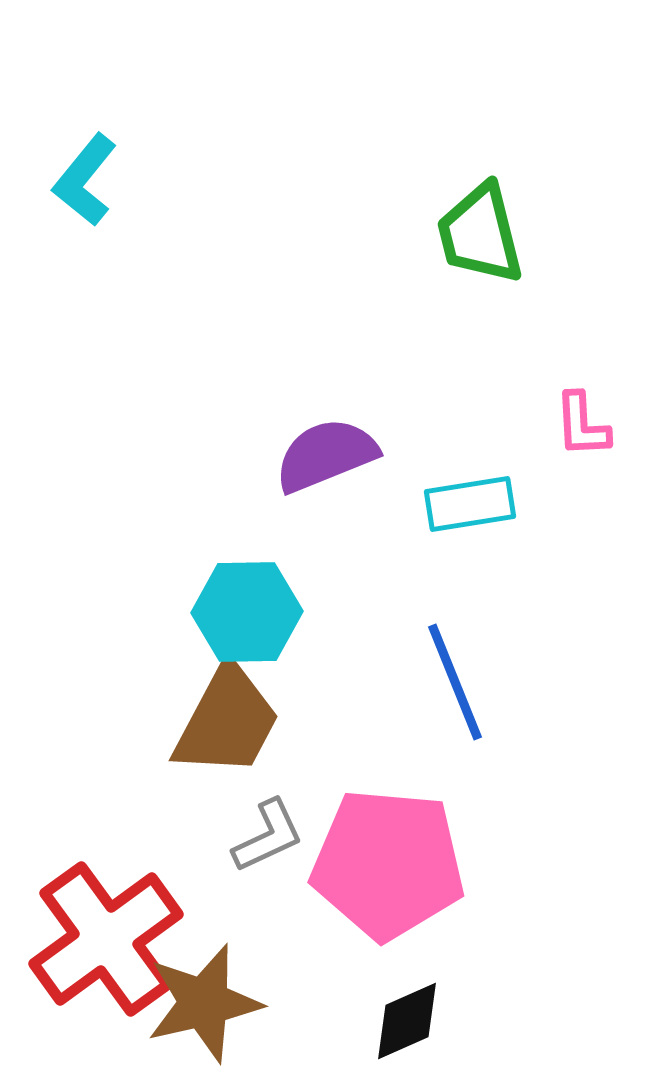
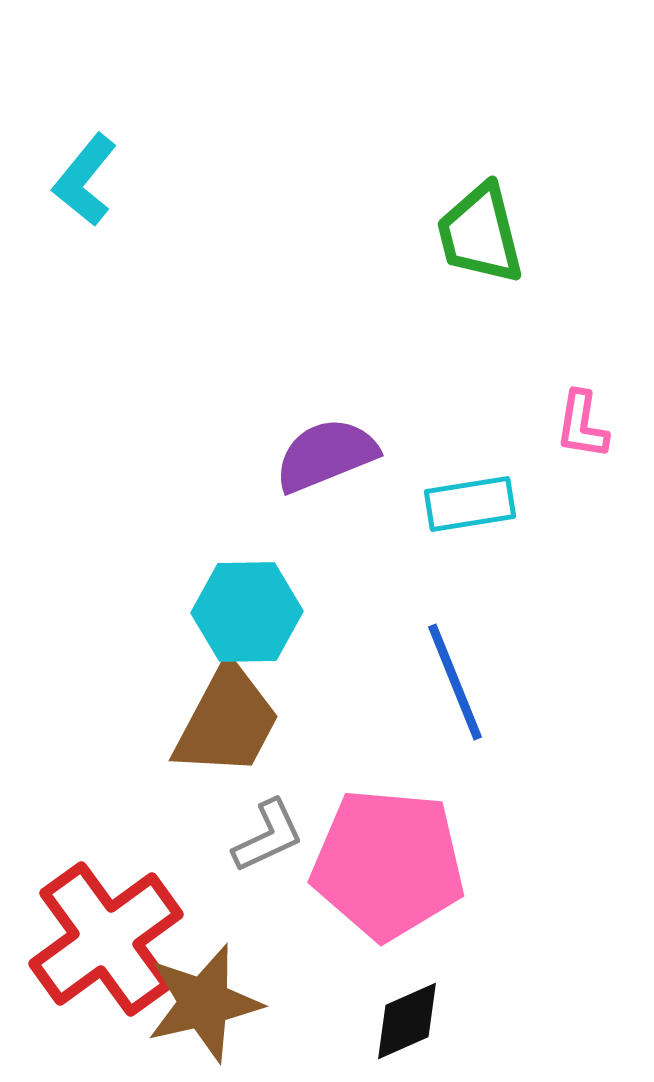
pink L-shape: rotated 12 degrees clockwise
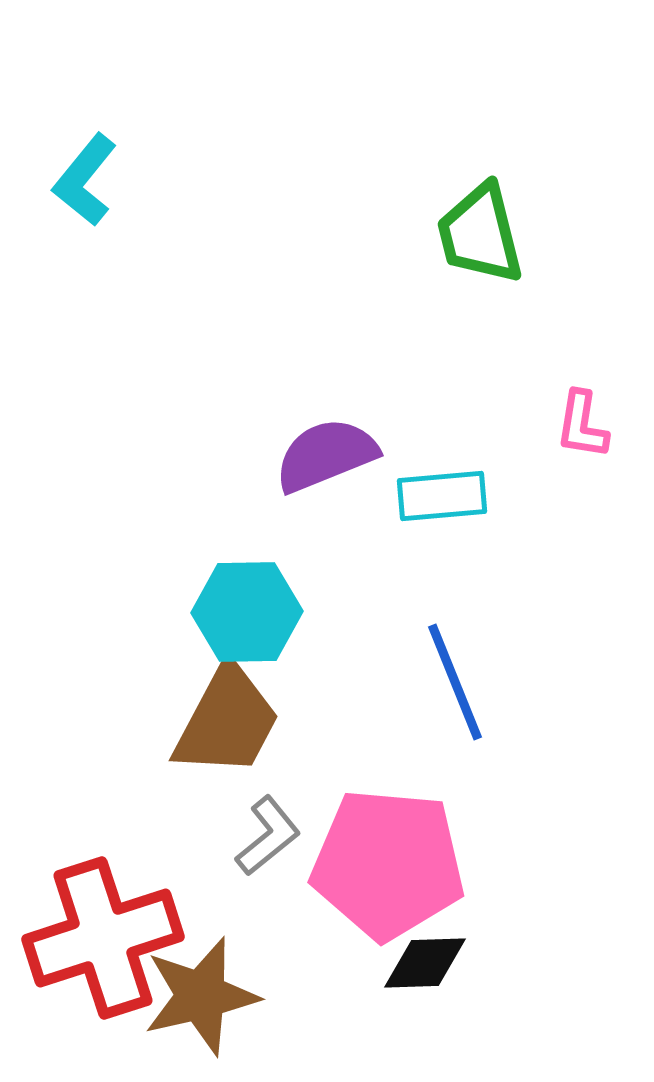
cyan rectangle: moved 28 px left, 8 px up; rotated 4 degrees clockwise
gray L-shape: rotated 14 degrees counterclockwise
red cross: moved 3 px left, 1 px up; rotated 18 degrees clockwise
brown star: moved 3 px left, 7 px up
black diamond: moved 18 px right, 58 px up; rotated 22 degrees clockwise
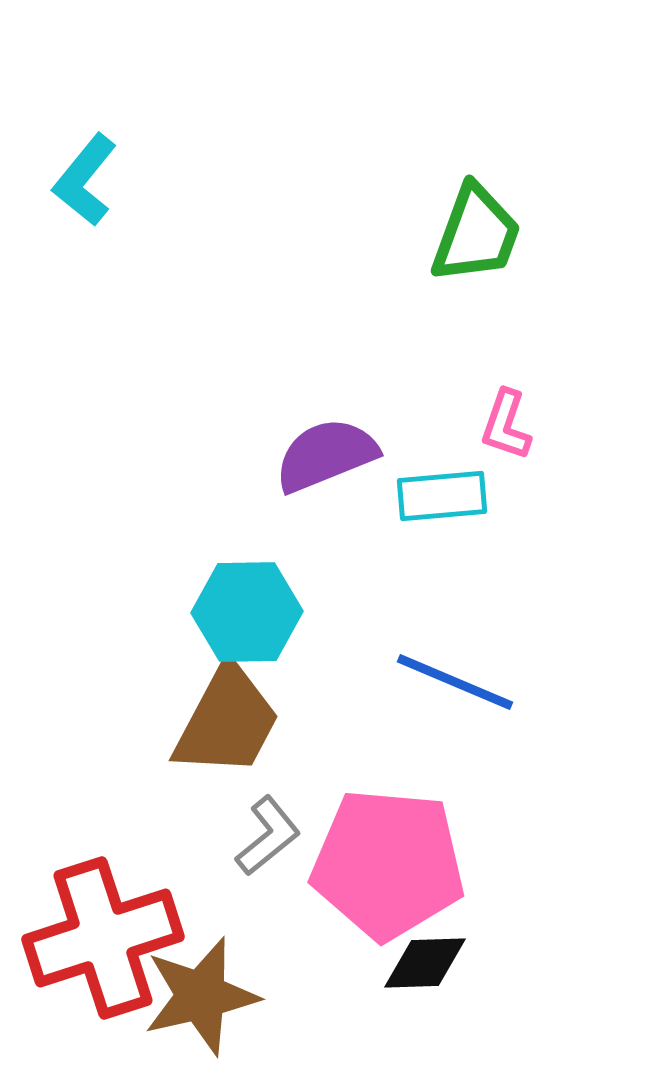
green trapezoid: moved 4 px left; rotated 146 degrees counterclockwise
pink L-shape: moved 76 px left; rotated 10 degrees clockwise
blue line: rotated 45 degrees counterclockwise
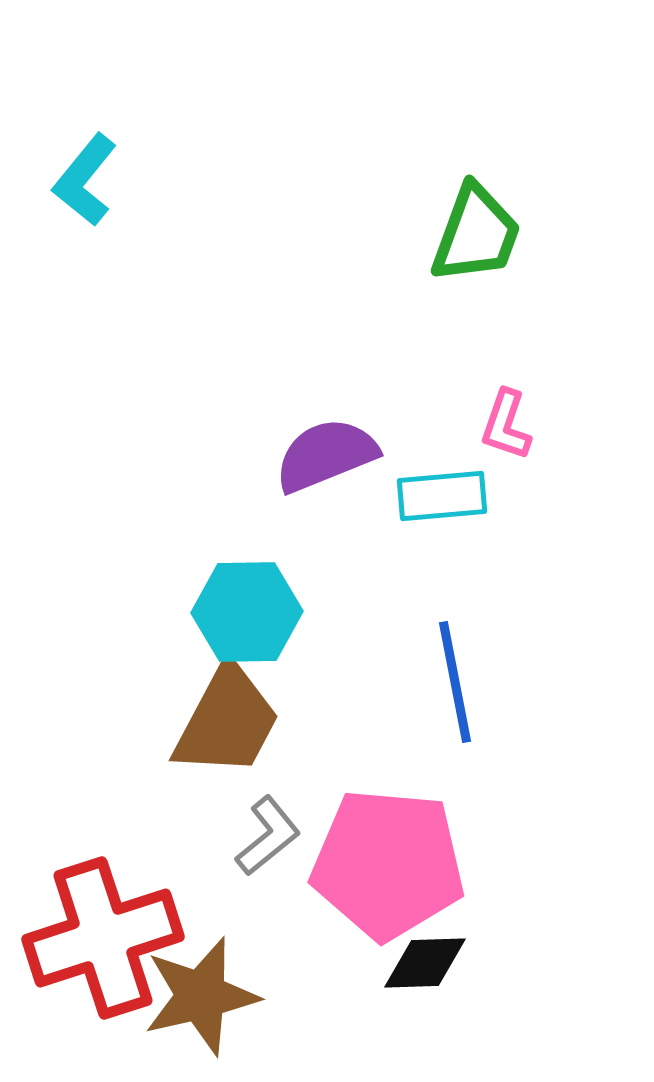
blue line: rotated 56 degrees clockwise
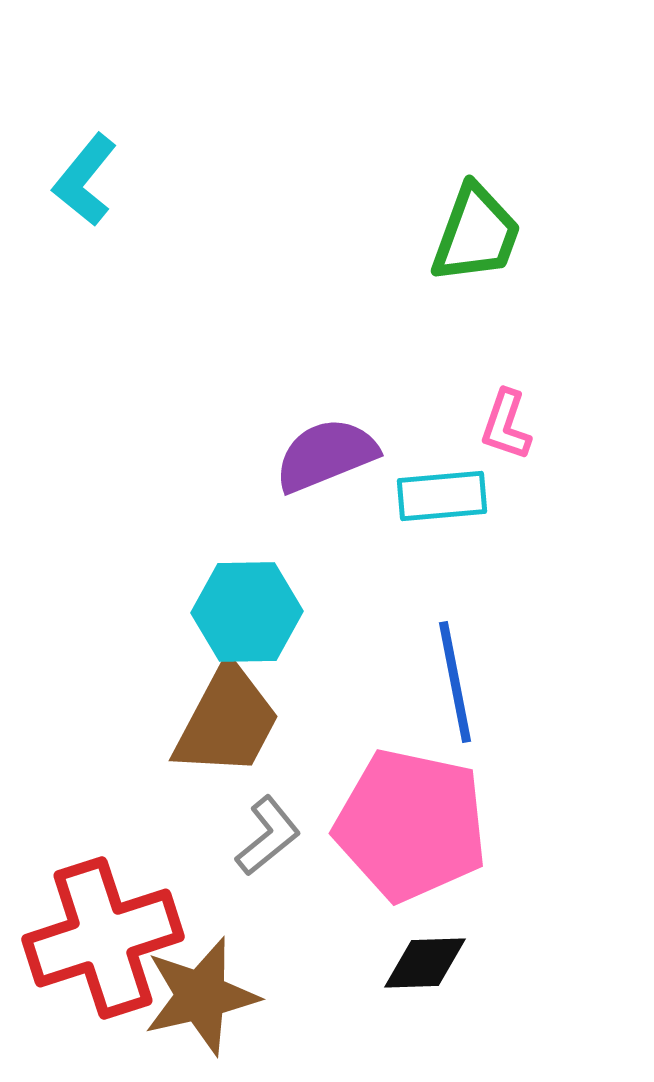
pink pentagon: moved 23 px right, 39 px up; rotated 7 degrees clockwise
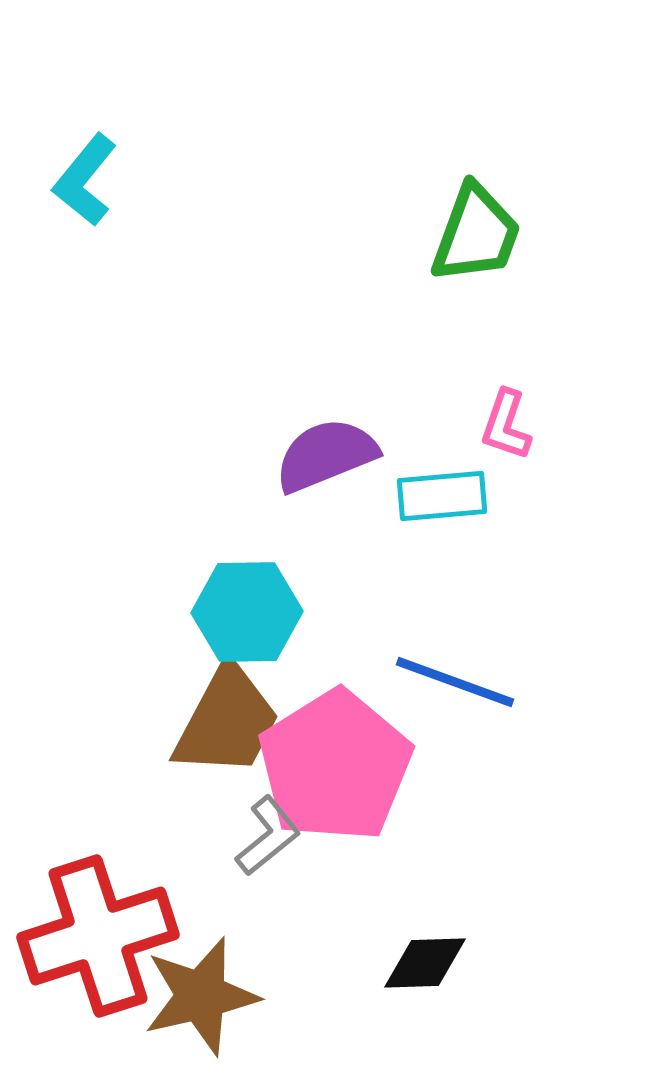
blue line: rotated 59 degrees counterclockwise
pink pentagon: moved 76 px left, 59 px up; rotated 28 degrees clockwise
red cross: moved 5 px left, 2 px up
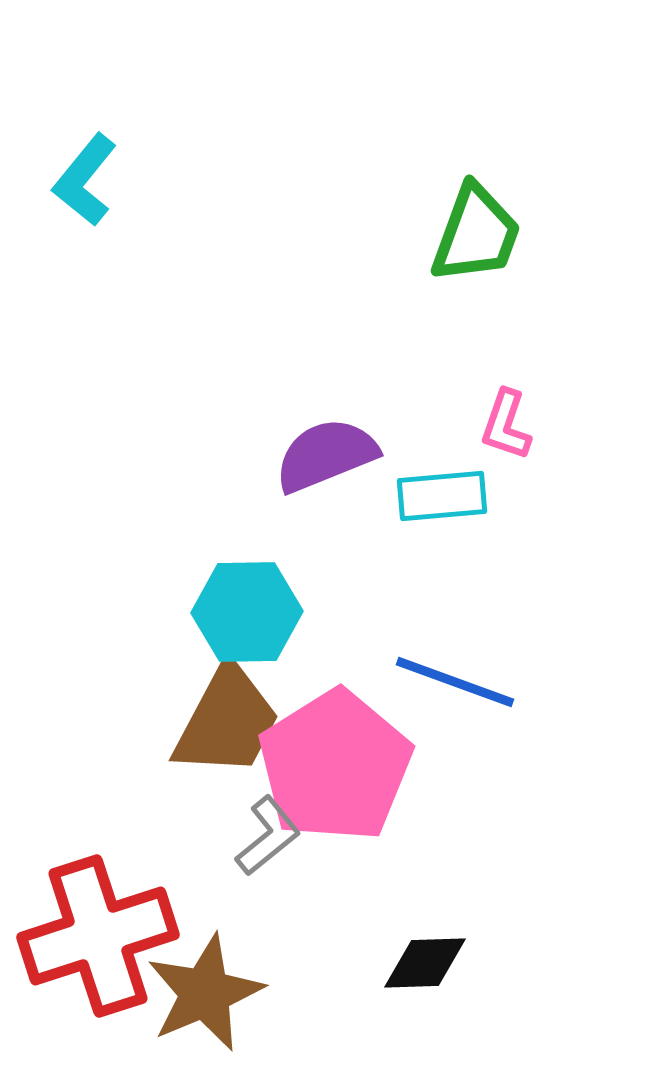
brown star: moved 4 px right, 3 px up; rotated 10 degrees counterclockwise
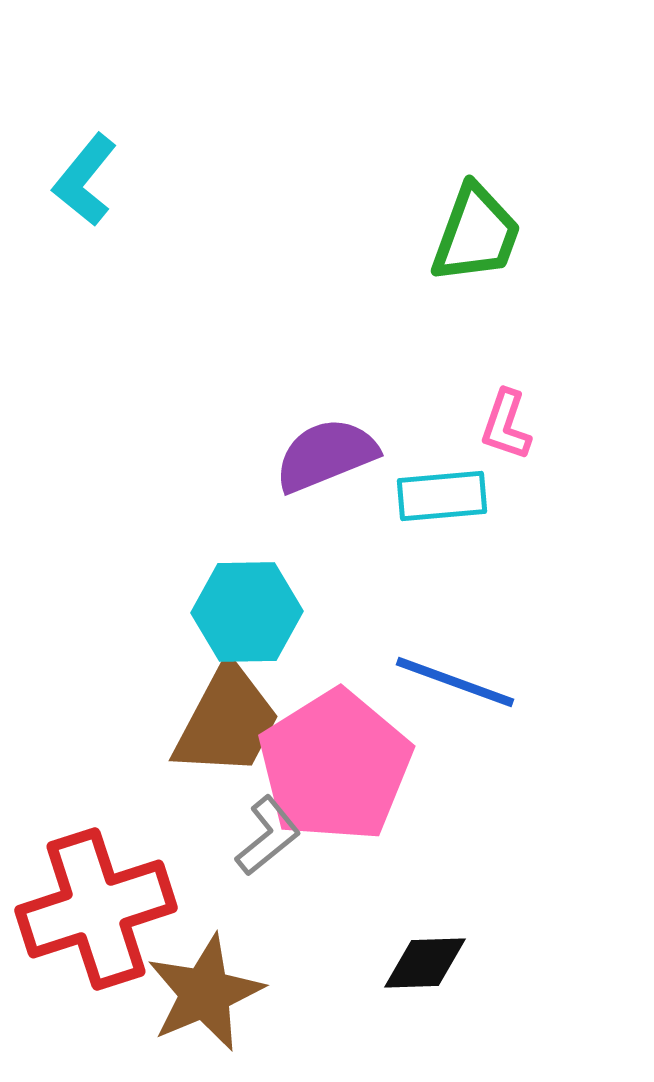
red cross: moved 2 px left, 27 px up
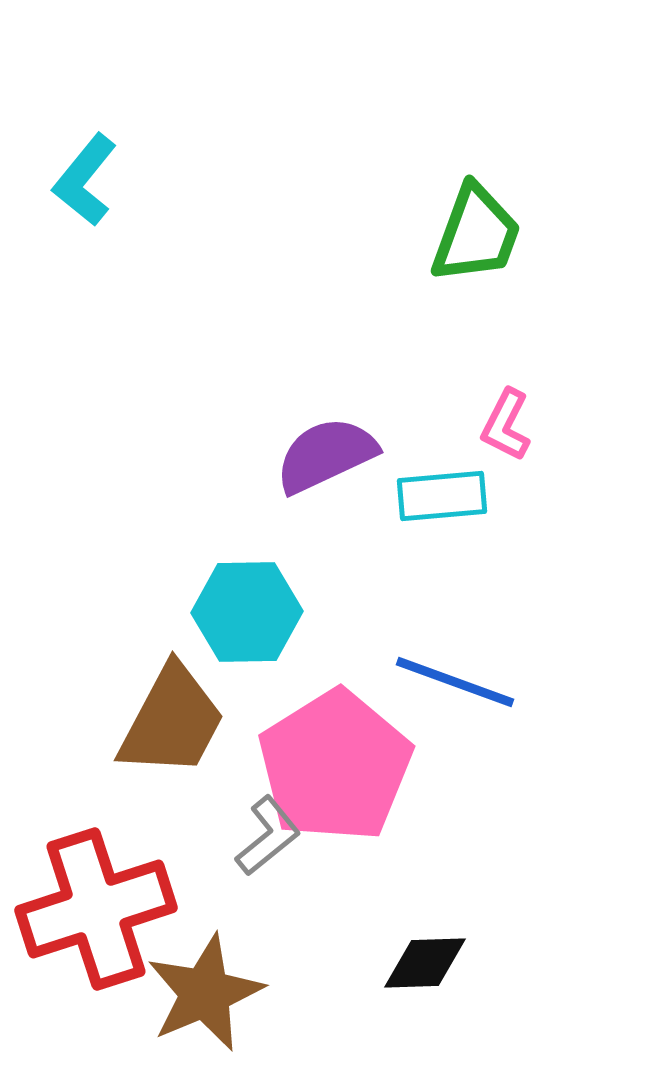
pink L-shape: rotated 8 degrees clockwise
purple semicircle: rotated 3 degrees counterclockwise
brown trapezoid: moved 55 px left
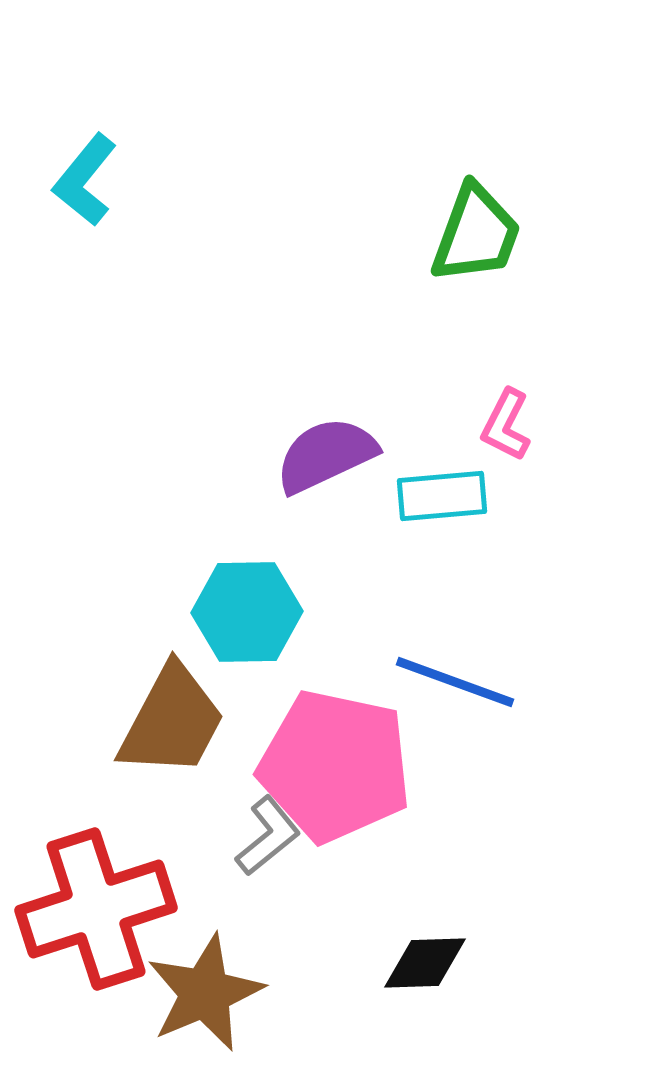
pink pentagon: rotated 28 degrees counterclockwise
